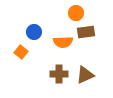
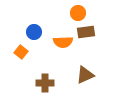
orange circle: moved 2 px right
brown cross: moved 14 px left, 9 px down
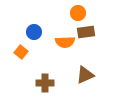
orange semicircle: moved 2 px right
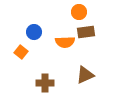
orange circle: moved 1 px right, 1 px up
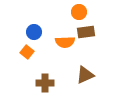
orange square: moved 6 px right
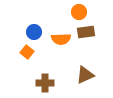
orange semicircle: moved 4 px left, 3 px up
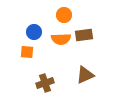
orange circle: moved 15 px left, 3 px down
brown rectangle: moved 2 px left, 3 px down
orange square: rotated 32 degrees counterclockwise
brown cross: rotated 18 degrees counterclockwise
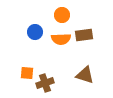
orange circle: moved 2 px left
blue circle: moved 1 px right
orange square: moved 21 px down
brown triangle: rotated 42 degrees clockwise
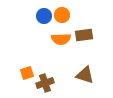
blue circle: moved 9 px right, 16 px up
orange square: rotated 24 degrees counterclockwise
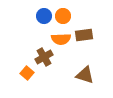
orange circle: moved 1 px right, 1 px down
orange square: rotated 32 degrees counterclockwise
brown cross: moved 1 px left, 26 px up; rotated 12 degrees counterclockwise
